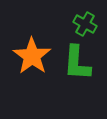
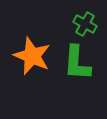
orange star: rotated 12 degrees counterclockwise
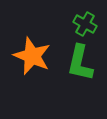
green L-shape: moved 3 px right; rotated 9 degrees clockwise
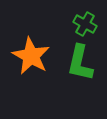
orange star: moved 1 px left; rotated 6 degrees clockwise
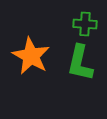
green cross: rotated 25 degrees counterclockwise
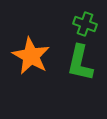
green cross: rotated 15 degrees clockwise
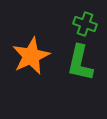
orange star: rotated 18 degrees clockwise
